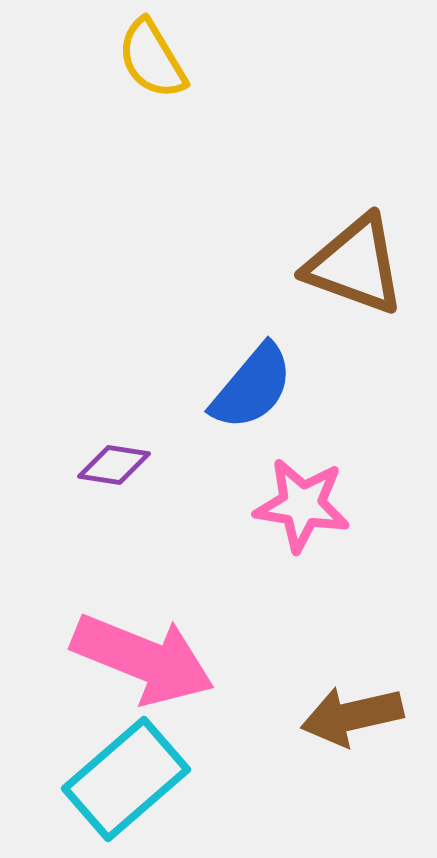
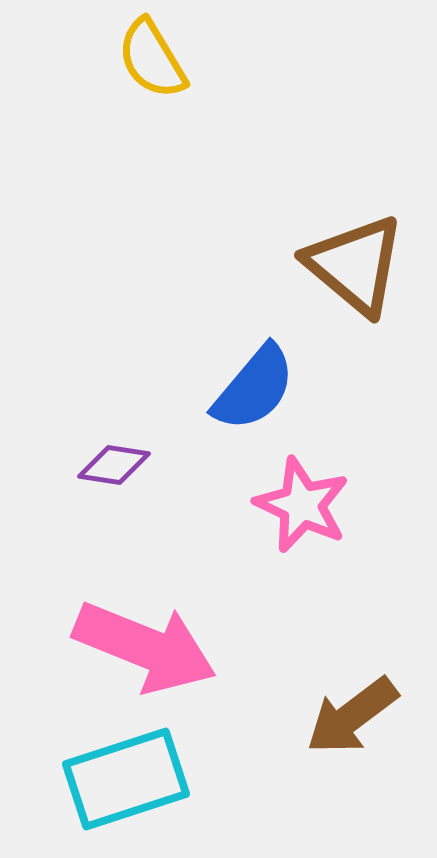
brown triangle: rotated 20 degrees clockwise
blue semicircle: moved 2 px right, 1 px down
pink star: rotated 16 degrees clockwise
pink arrow: moved 2 px right, 12 px up
brown arrow: rotated 24 degrees counterclockwise
cyan rectangle: rotated 23 degrees clockwise
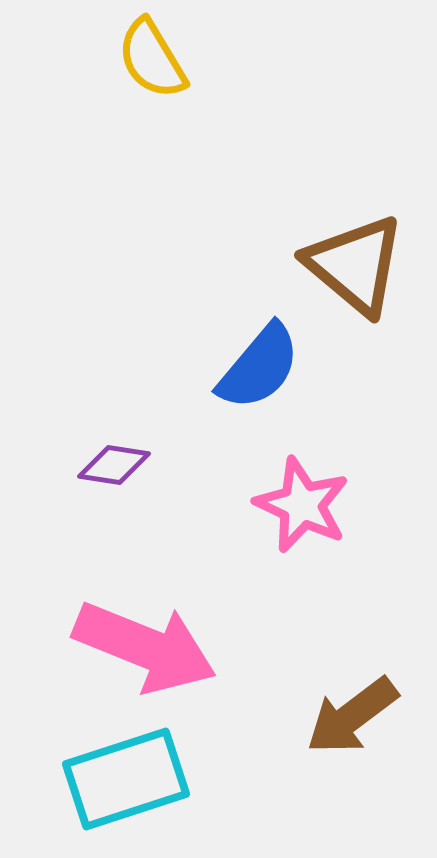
blue semicircle: moved 5 px right, 21 px up
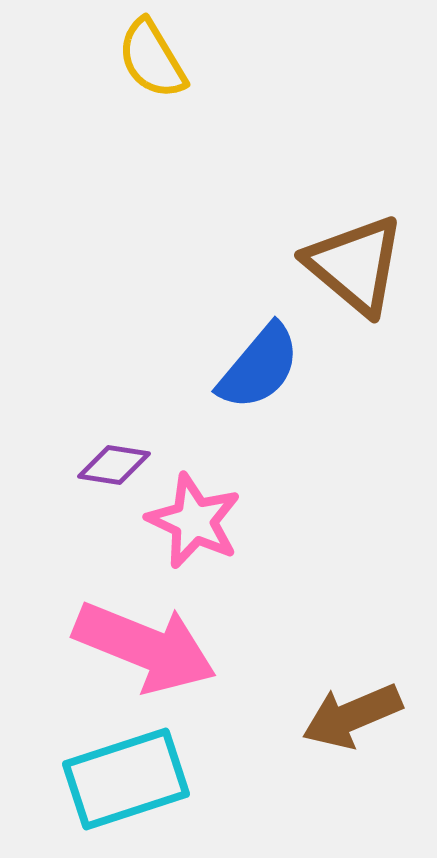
pink star: moved 108 px left, 16 px down
brown arrow: rotated 14 degrees clockwise
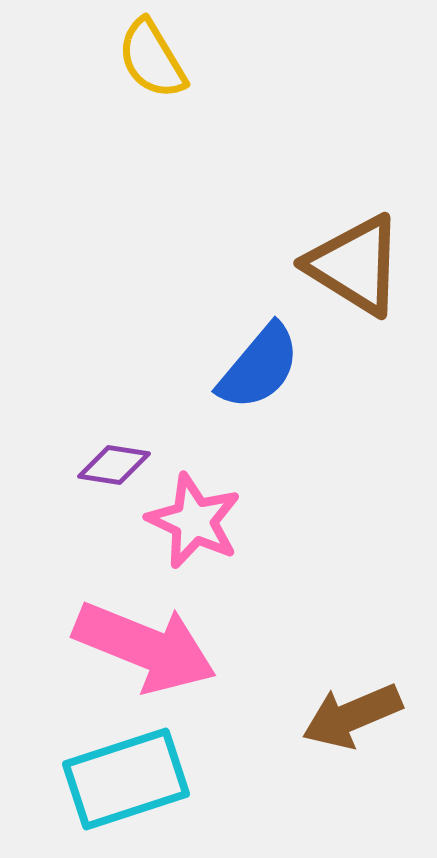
brown triangle: rotated 8 degrees counterclockwise
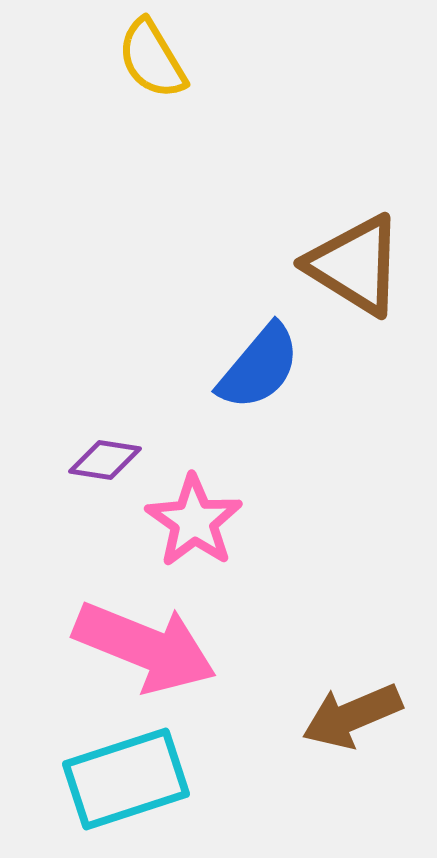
purple diamond: moved 9 px left, 5 px up
pink star: rotated 10 degrees clockwise
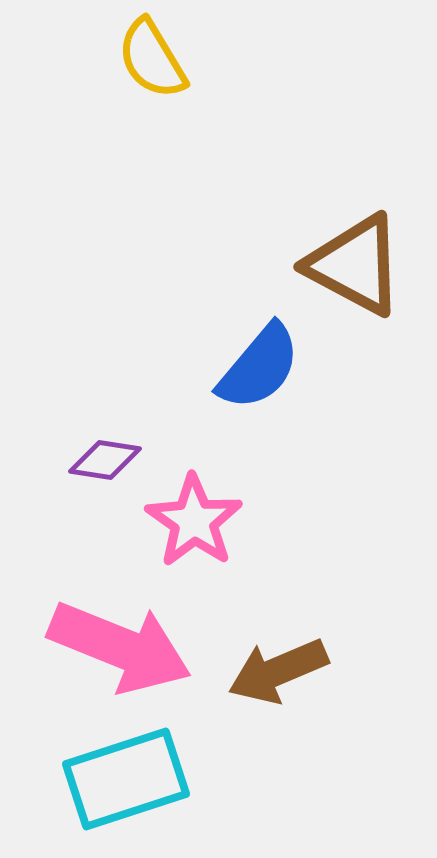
brown triangle: rotated 4 degrees counterclockwise
pink arrow: moved 25 px left
brown arrow: moved 74 px left, 45 px up
